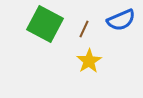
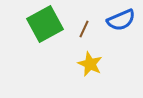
green square: rotated 33 degrees clockwise
yellow star: moved 1 px right, 3 px down; rotated 15 degrees counterclockwise
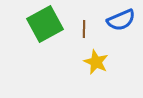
brown line: rotated 24 degrees counterclockwise
yellow star: moved 6 px right, 2 px up
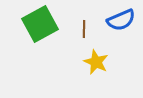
green square: moved 5 px left
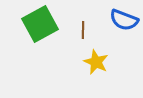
blue semicircle: moved 3 px right; rotated 44 degrees clockwise
brown line: moved 1 px left, 1 px down
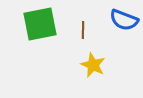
green square: rotated 18 degrees clockwise
yellow star: moved 3 px left, 3 px down
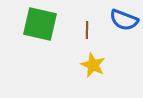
green square: rotated 24 degrees clockwise
brown line: moved 4 px right
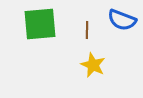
blue semicircle: moved 2 px left
green square: rotated 18 degrees counterclockwise
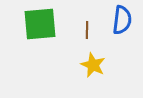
blue semicircle: rotated 104 degrees counterclockwise
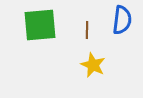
green square: moved 1 px down
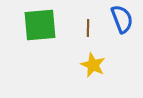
blue semicircle: moved 1 px up; rotated 28 degrees counterclockwise
brown line: moved 1 px right, 2 px up
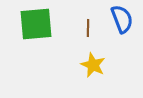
green square: moved 4 px left, 1 px up
